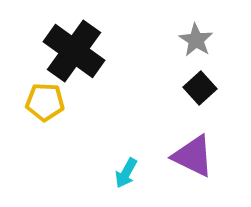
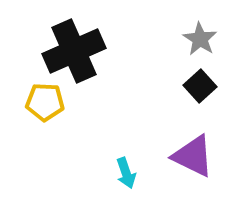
gray star: moved 4 px right, 1 px up
black cross: rotated 30 degrees clockwise
black square: moved 2 px up
cyan arrow: rotated 48 degrees counterclockwise
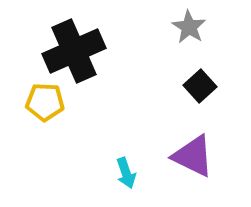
gray star: moved 11 px left, 12 px up
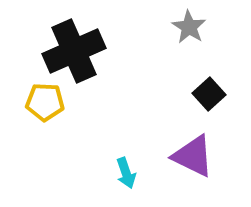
black square: moved 9 px right, 8 px down
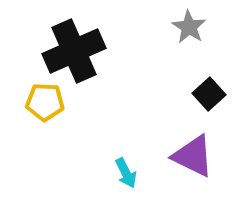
cyan arrow: rotated 8 degrees counterclockwise
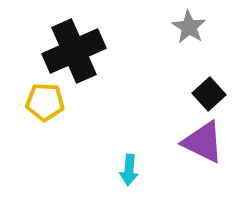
purple triangle: moved 10 px right, 14 px up
cyan arrow: moved 3 px right, 3 px up; rotated 32 degrees clockwise
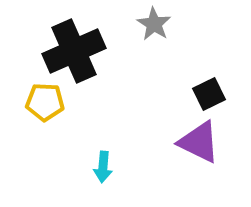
gray star: moved 35 px left, 3 px up
black square: rotated 16 degrees clockwise
purple triangle: moved 4 px left
cyan arrow: moved 26 px left, 3 px up
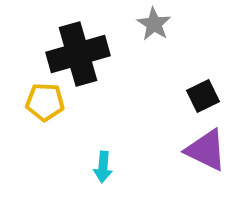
black cross: moved 4 px right, 3 px down; rotated 8 degrees clockwise
black square: moved 6 px left, 2 px down
purple triangle: moved 7 px right, 8 px down
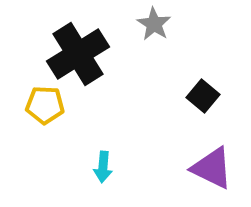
black cross: rotated 16 degrees counterclockwise
black square: rotated 24 degrees counterclockwise
yellow pentagon: moved 3 px down
purple triangle: moved 6 px right, 18 px down
